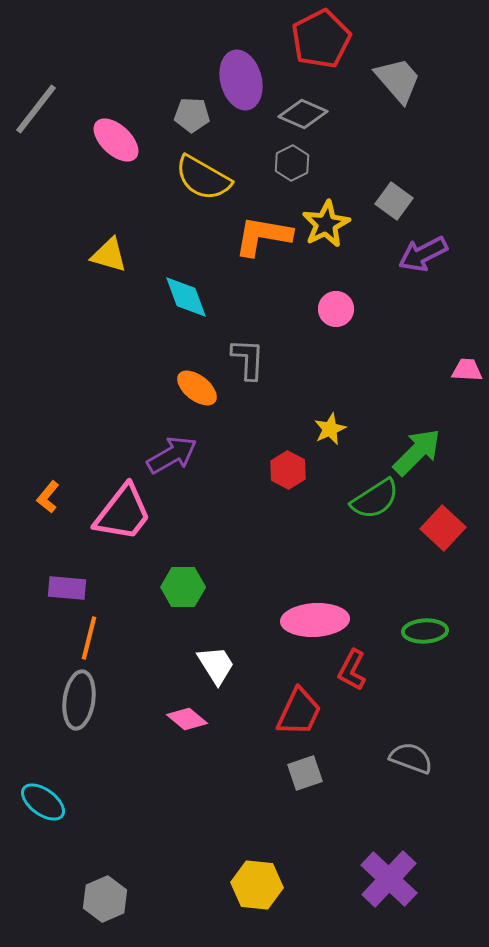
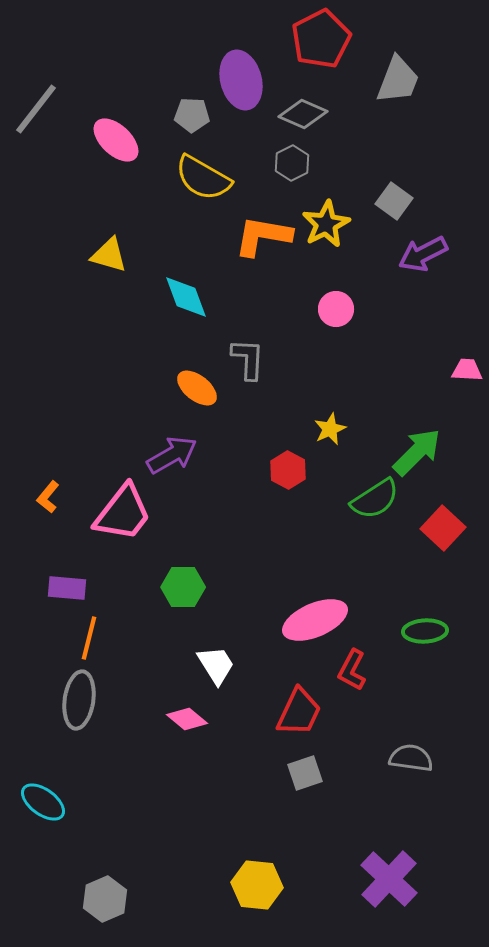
gray trapezoid at (398, 80): rotated 62 degrees clockwise
pink ellipse at (315, 620): rotated 20 degrees counterclockwise
gray semicircle at (411, 758): rotated 12 degrees counterclockwise
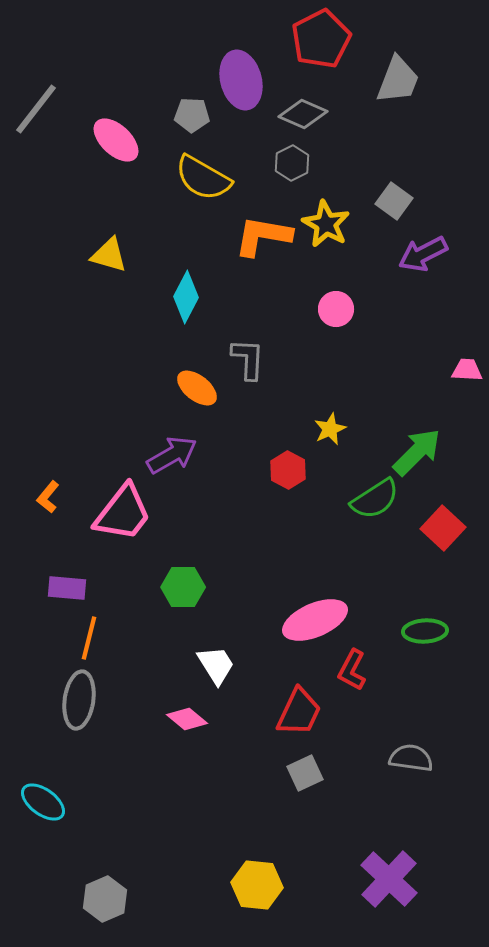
yellow star at (326, 224): rotated 15 degrees counterclockwise
cyan diamond at (186, 297): rotated 48 degrees clockwise
gray square at (305, 773): rotated 6 degrees counterclockwise
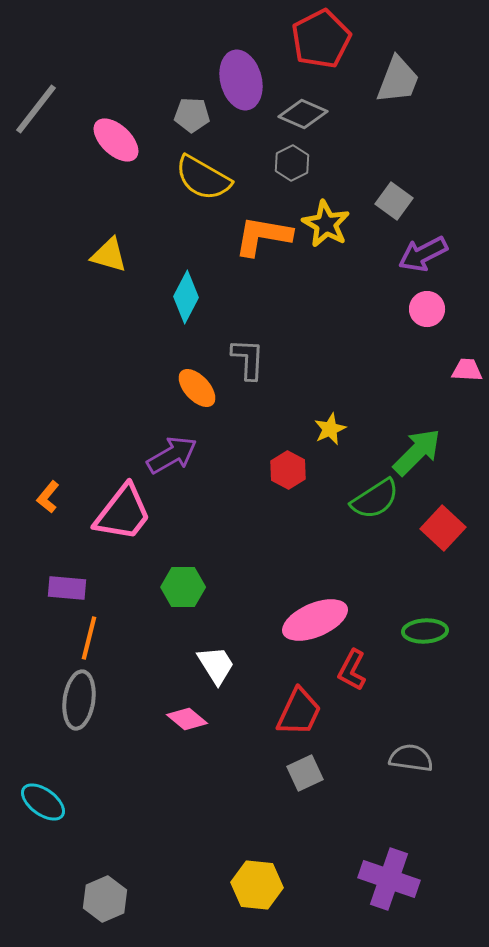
pink circle at (336, 309): moved 91 px right
orange ellipse at (197, 388): rotated 9 degrees clockwise
purple cross at (389, 879): rotated 24 degrees counterclockwise
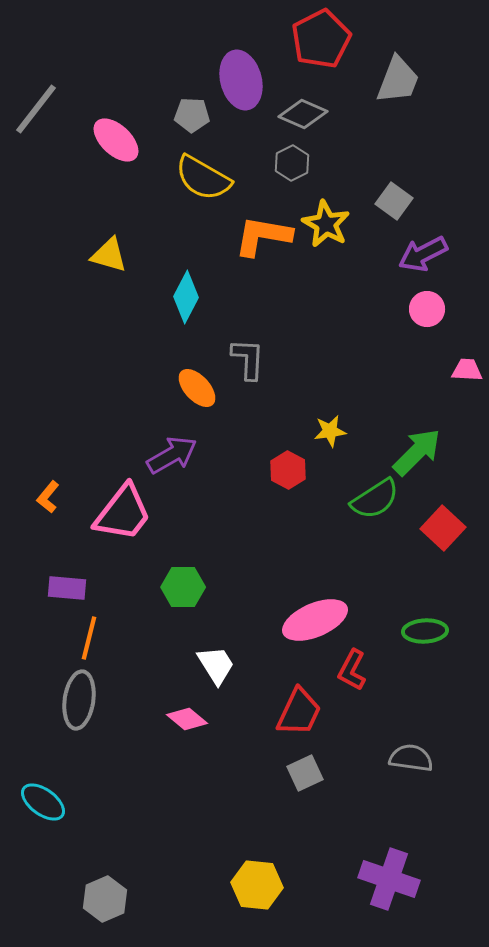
yellow star at (330, 429): moved 2 px down; rotated 16 degrees clockwise
